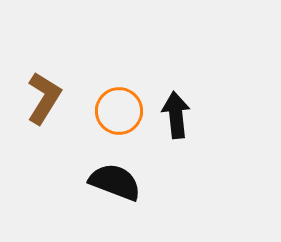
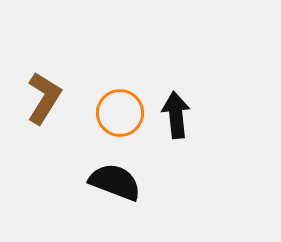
orange circle: moved 1 px right, 2 px down
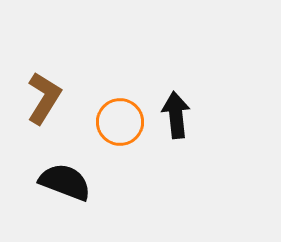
orange circle: moved 9 px down
black semicircle: moved 50 px left
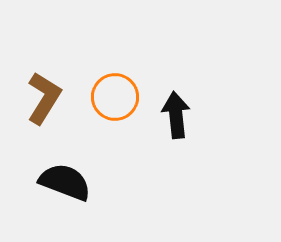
orange circle: moved 5 px left, 25 px up
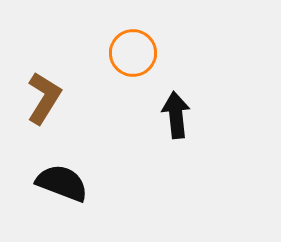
orange circle: moved 18 px right, 44 px up
black semicircle: moved 3 px left, 1 px down
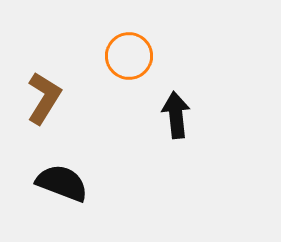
orange circle: moved 4 px left, 3 px down
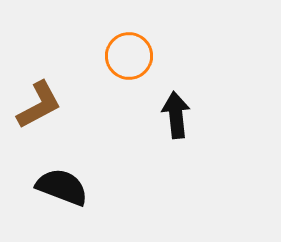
brown L-shape: moved 5 px left, 7 px down; rotated 30 degrees clockwise
black semicircle: moved 4 px down
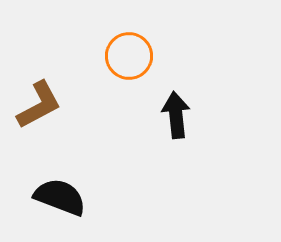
black semicircle: moved 2 px left, 10 px down
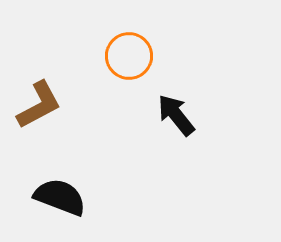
black arrow: rotated 33 degrees counterclockwise
